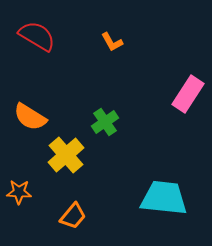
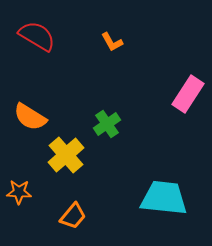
green cross: moved 2 px right, 2 px down
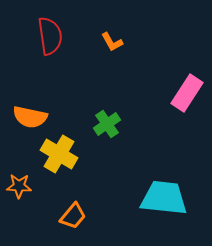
red semicircle: moved 13 px right; rotated 51 degrees clockwise
pink rectangle: moved 1 px left, 1 px up
orange semicircle: rotated 20 degrees counterclockwise
yellow cross: moved 7 px left, 1 px up; rotated 18 degrees counterclockwise
orange star: moved 6 px up
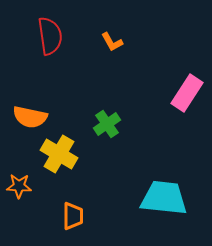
orange trapezoid: rotated 40 degrees counterclockwise
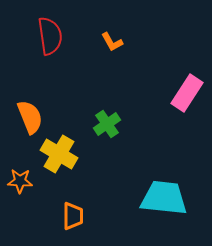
orange semicircle: rotated 124 degrees counterclockwise
orange star: moved 1 px right, 5 px up
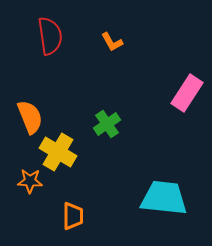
yellow cross: moved 1 px left, 2 px up
orange star: moved 10 px right
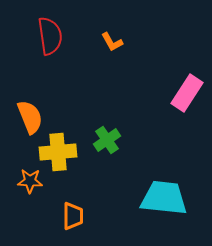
green cross: moved 16 px down
yellow cross: rotated 36 degrees counterclockwise
